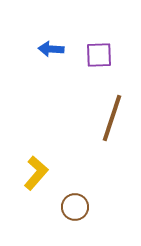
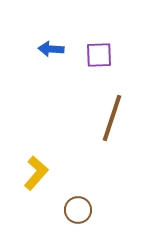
brown circle: moved 3 px right, 3 px down
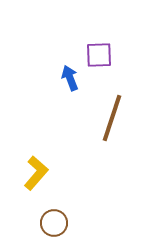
blue arrow: moved 19 px right, 29 px down; rotated 65 degrees clockwise
brown circle: moved 24 px left, 13 px down
